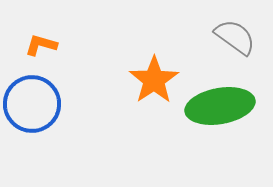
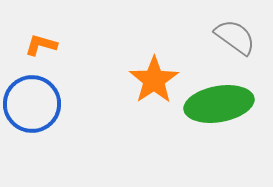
green ellipse: moved 1 px left, 2 px up
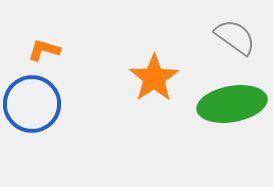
orange L-shape: moved 3 px right, 5 px down
orange star: moved 2 px up
green ellipse: moved 13 px right
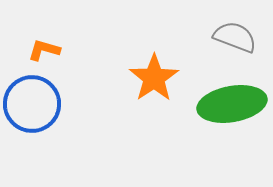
gray semicircle: rotated 15 degrees counterclockwise
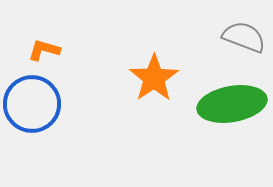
gray semicircle: moved 9 px right
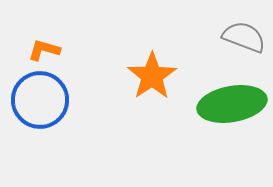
orange star: moved 2 px left, 2 px up
blue circle: moved 8 px right, 4 px up
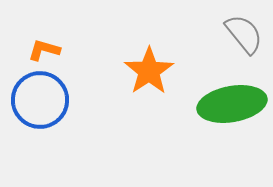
gray semicircle: moved 3 px up; rotated 30 degrees clockwise
orange star: moved 3 px left, 5 px up
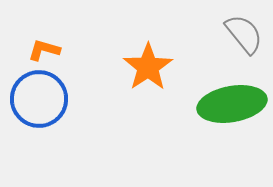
orange star: moved 1 px left, 4 px up
blue circle: moved 1 px left, 1 px up
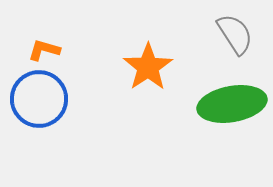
gray semicircle: moved 9 px left; rotated 6 degrees clockwise
